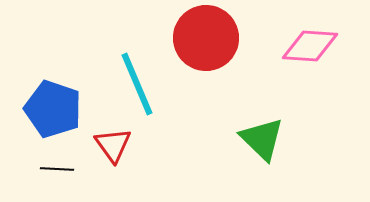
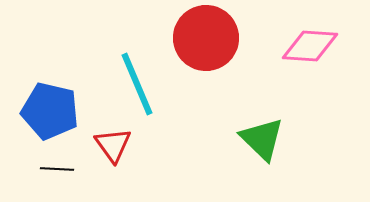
blue pentagon: moved 3 px left, 2 px down; rotated 6 degrees counterclockwise
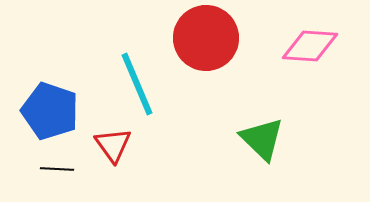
blue pentagon: rotated 6 degrees clockwise
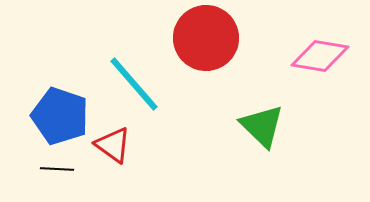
pink diamond: moved 10 px right, 10 px down; rotated 6 degrees clockwise
cyan line: moved 3 px left; rotated 18 degrees counterclockwise
blue pentagon: moved 10 px right, 5 px down
green triangle: moved 13 px up
red triangle: rotated 18 degrees counterclockwise
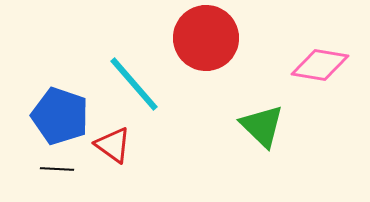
pink diamond: moved 9 px down
